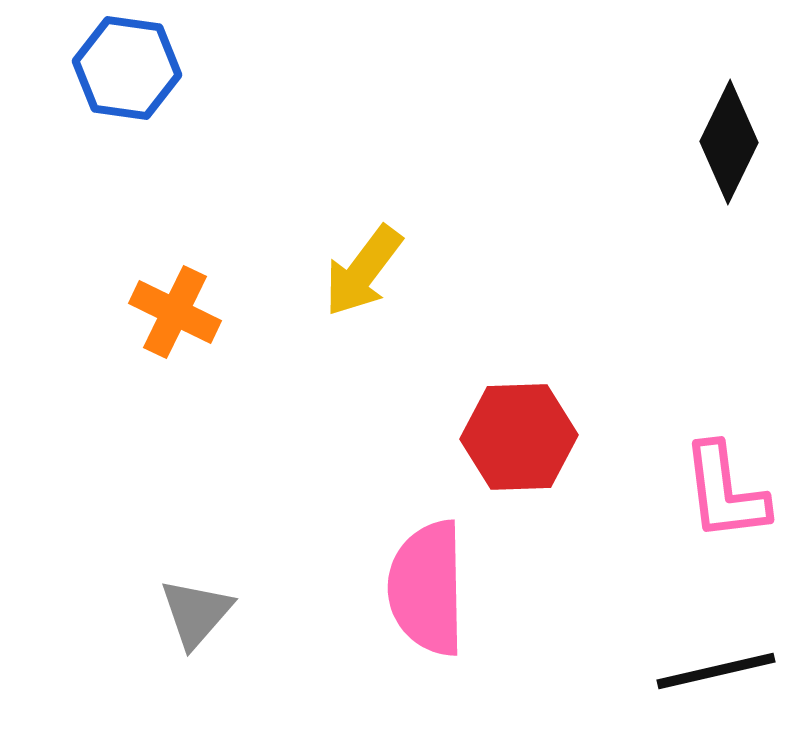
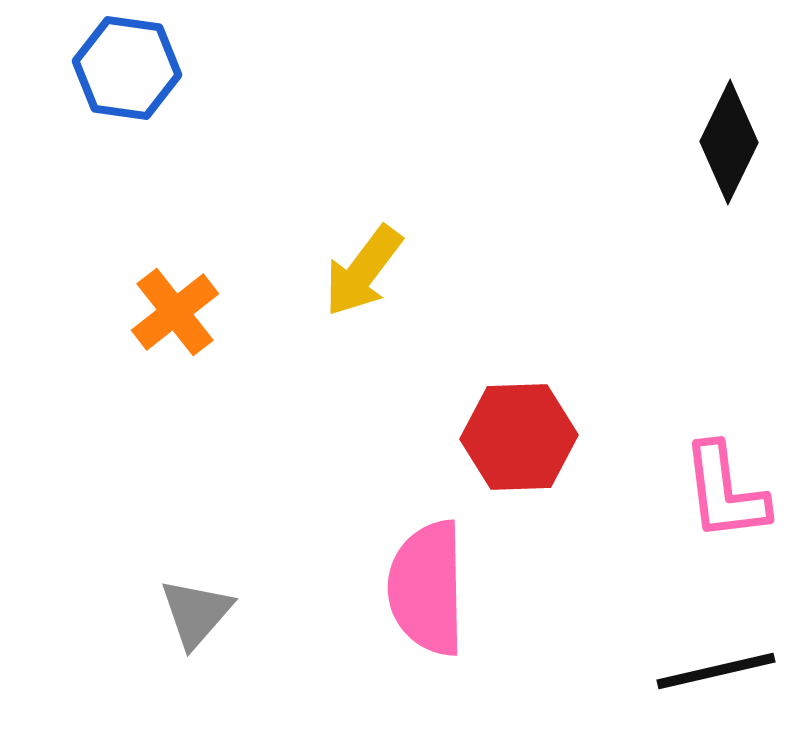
orange cross: rotated 26 degrees clockwise
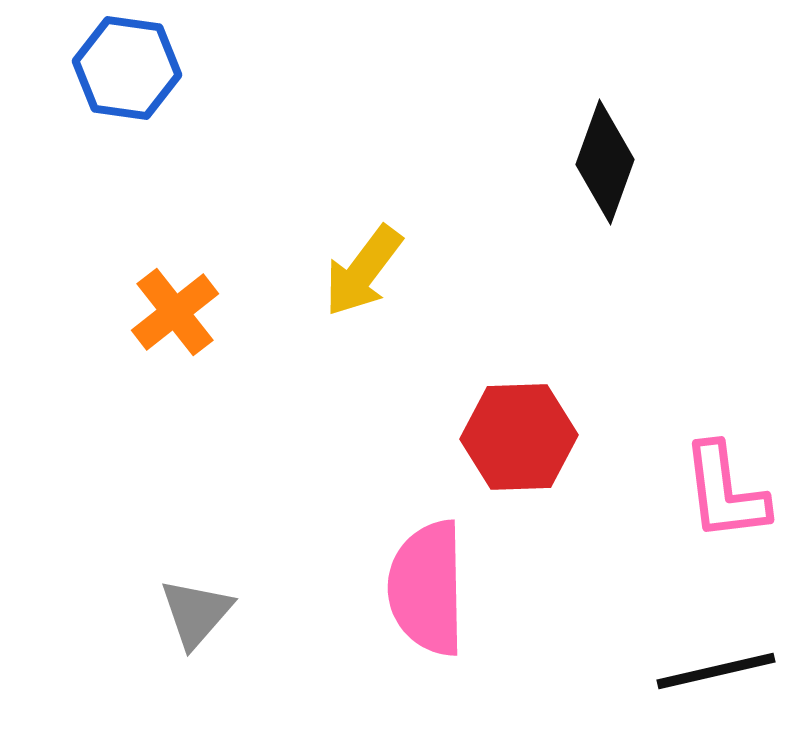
black diamond: moved 124 px left, 20 px down; rotated 6 degrees counterclockwise
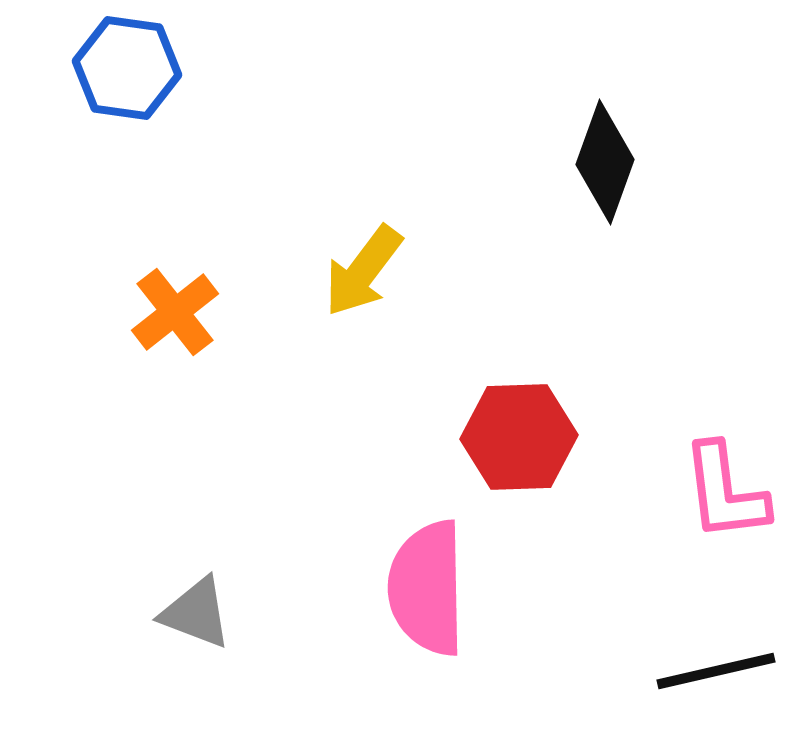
gray triangle: rotated 50 degrees counterclockwise
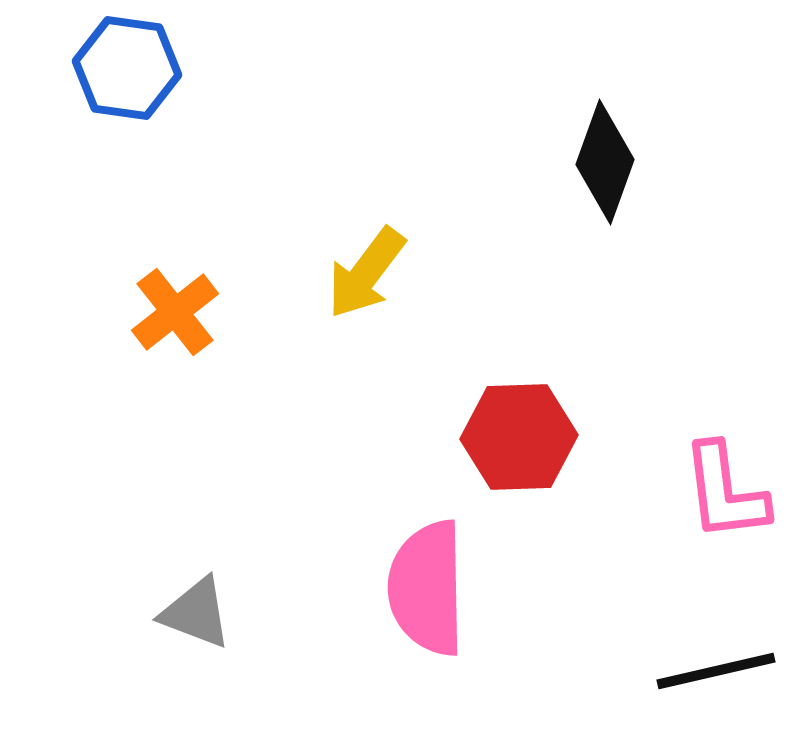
yellow arrow: moved 3 px right, 2 px down
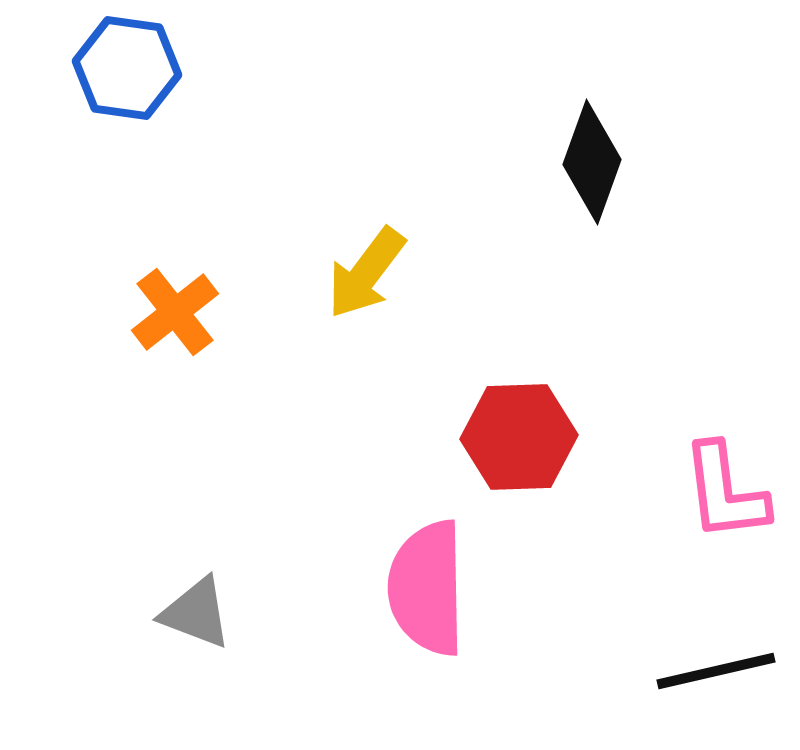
black diamond: moved 13 px left
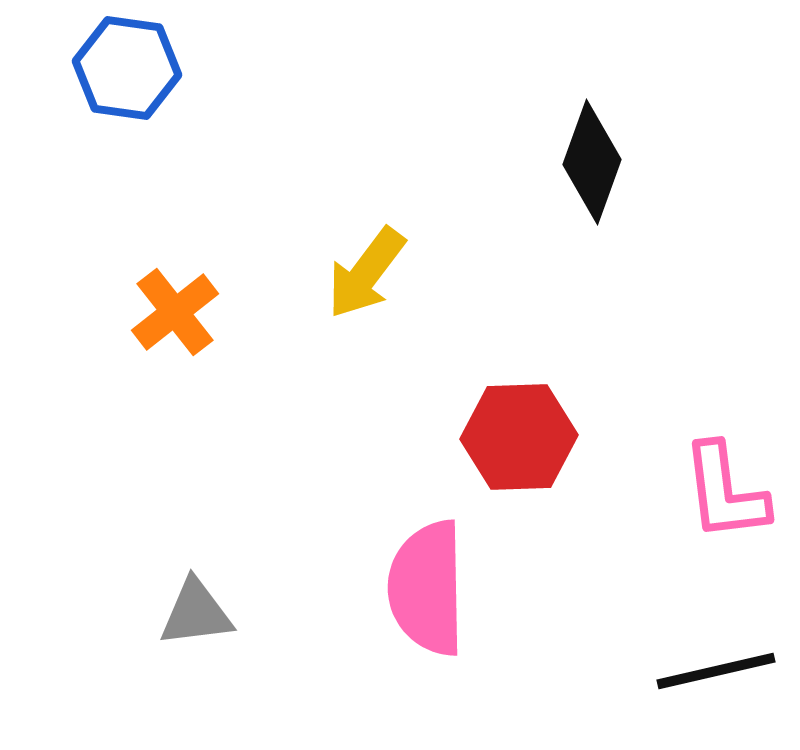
gray triangle: rotated 28 degrees counterclockwise
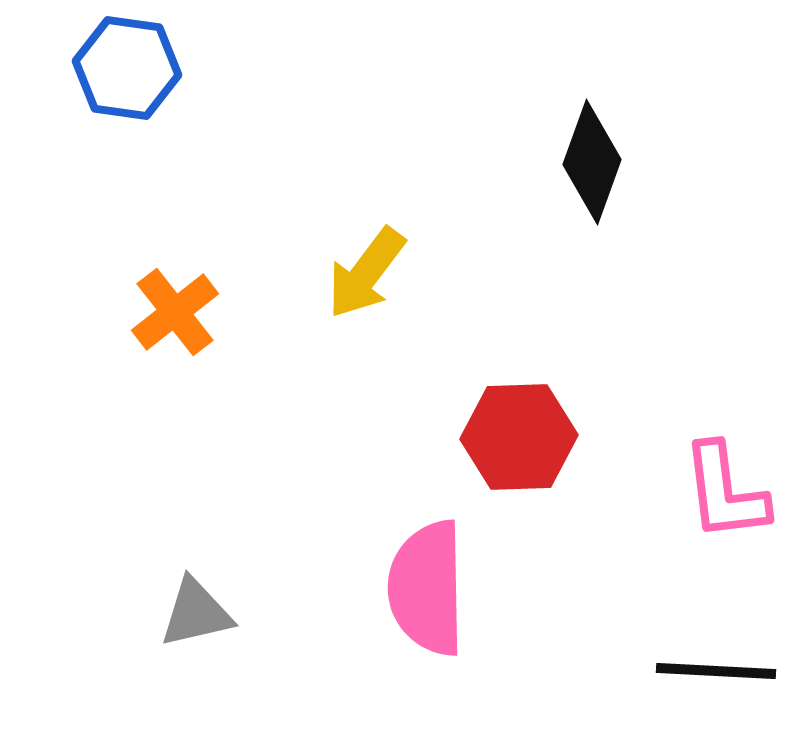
gray triangle: rotated 6 degrees counterclockwise
black line: rotated 16 degrees clockwise
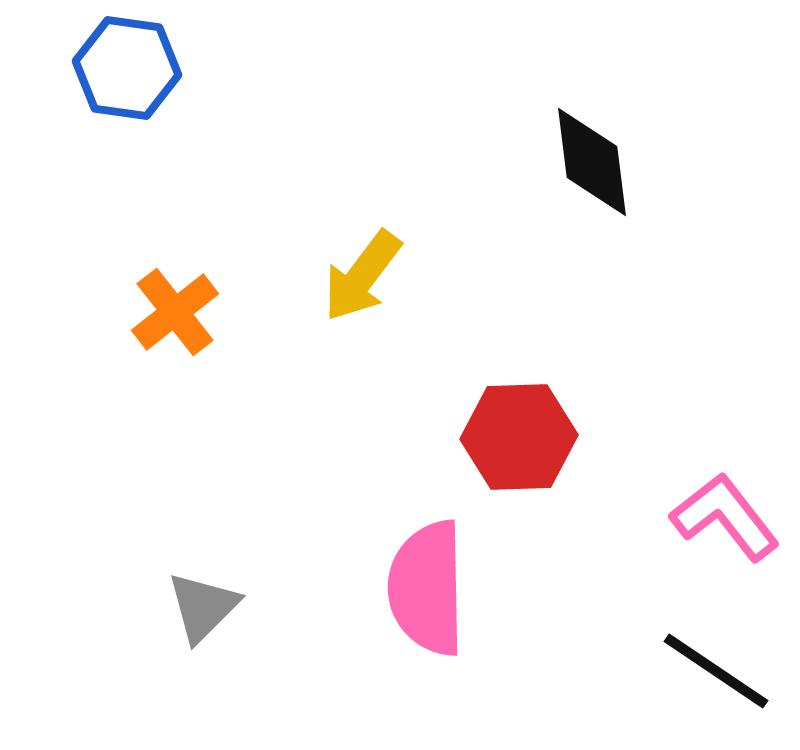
black diamond: rotated 27 degrees counterclockwise
yellow arrow: moved 4 px left, 3 px down
pink L-shape: moved 25 px down; rotated 149 degrees clockwise
gray triangle: moved 7 px right, 6 px up; rotated 32 degrees counterclockwise
black line: rotated 31 degrees clockwise
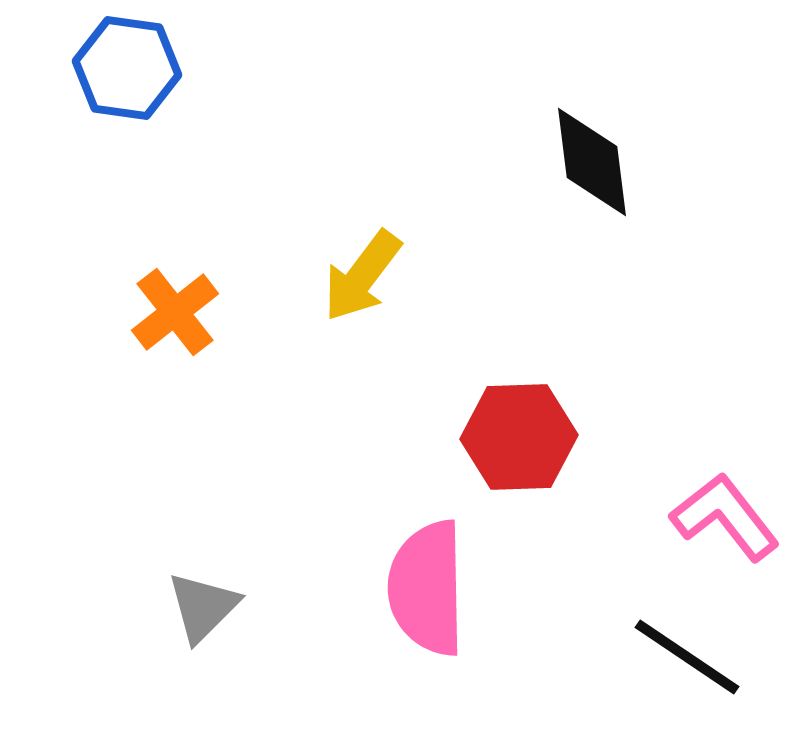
black line: moved 29 px left, 14 px up
